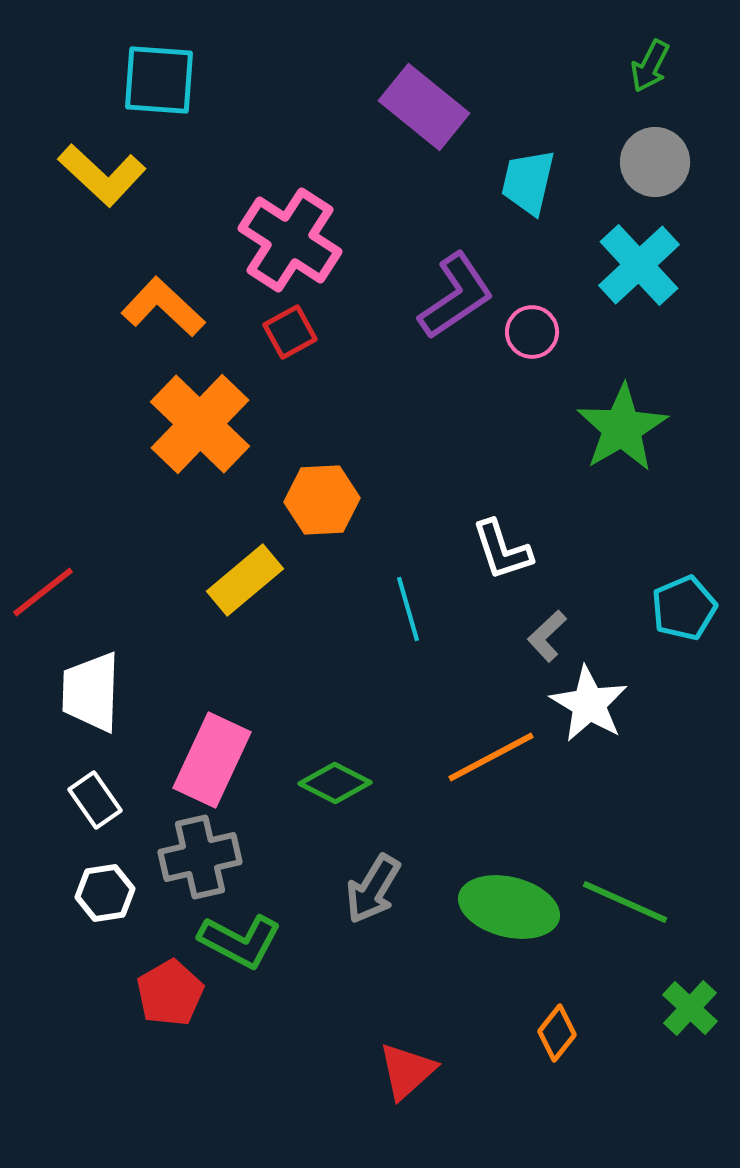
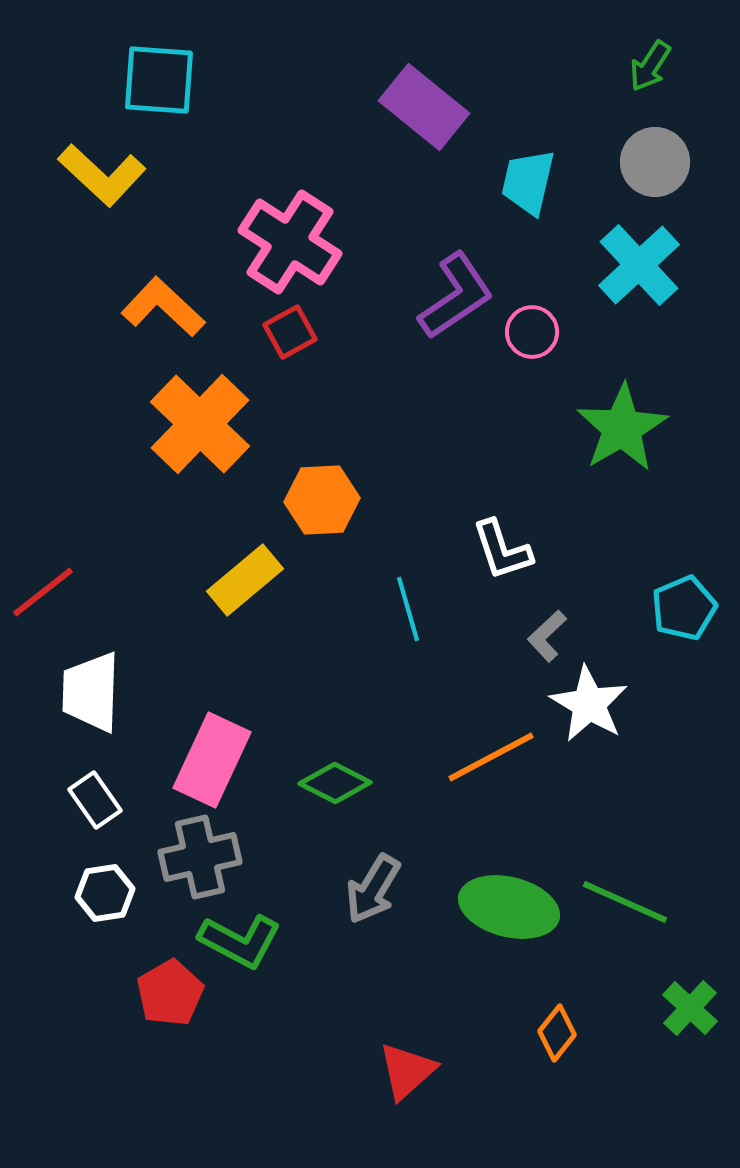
green arrow: rotated 6 degrees clockwise
pink cross: moved 2 px down
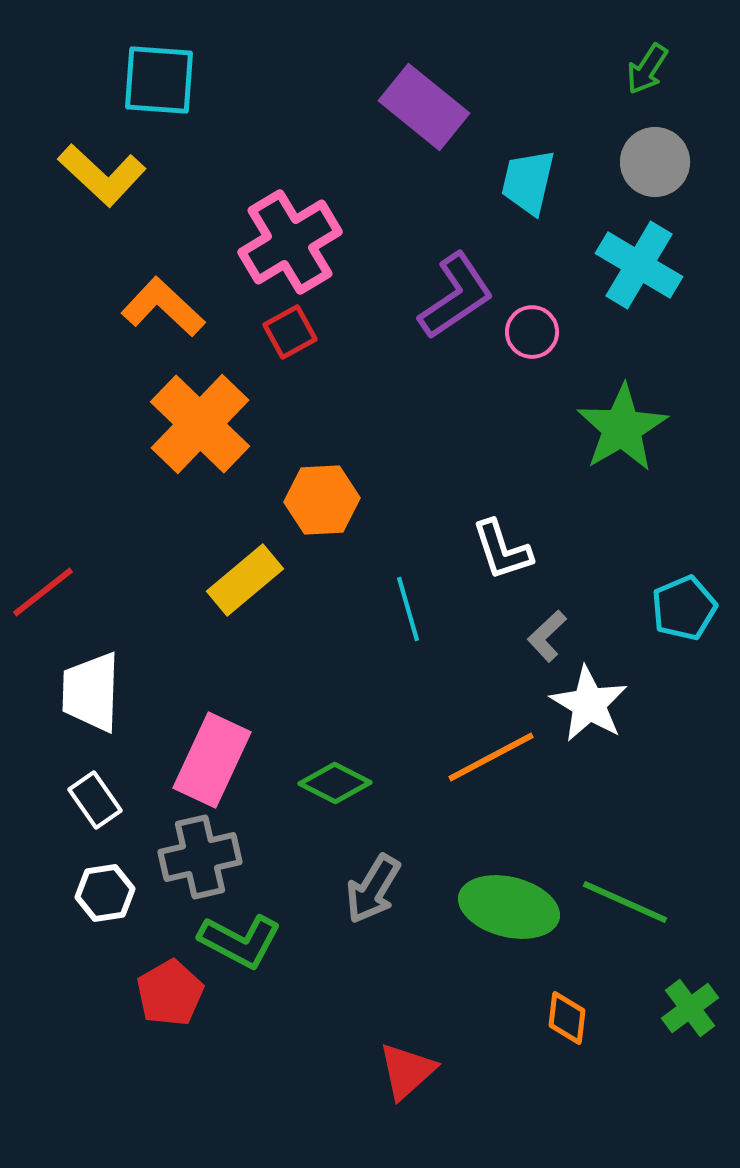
green arrow: moved 3 px left, 3 px down
pink cross: rotated 26 degrees clockwise
cyan cross: rotated 16 degrees counterclockwise
green cross: rotated 10 degrees clockwise
orange diamond: moved 10 px right, 15 px up; rotated 32 degrees counterclockwise
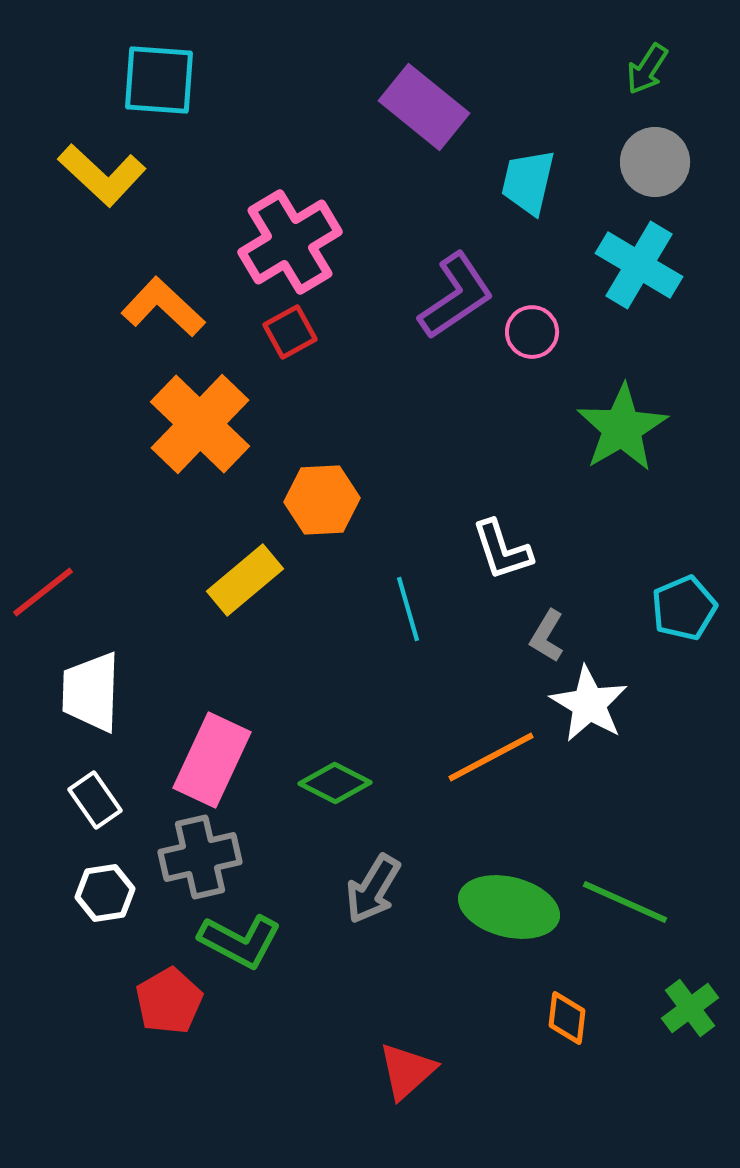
gray L-shape: rotated 16 degrees counterclockwise
red pentagon: moved 1 px left, 8 px down
